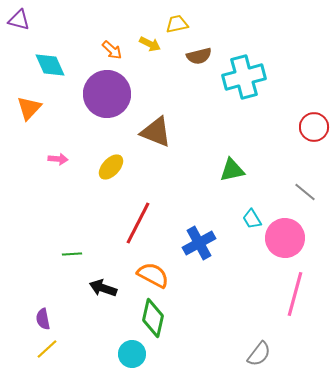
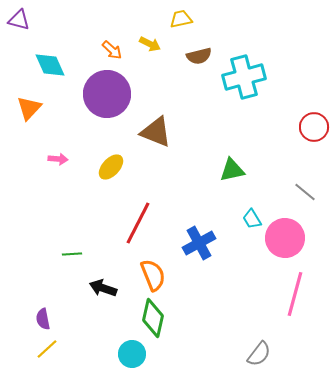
yellow trapezoid: moved 4 px right, 5 px up
orange semicircle: rotated 40 degrees clockwise
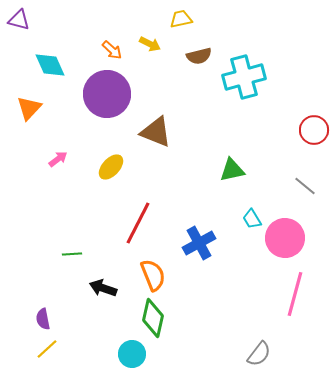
red circle: moved 3 px down
pink arrow: rotated 42 degrees counterclockwise
gray line: moved 6 px up
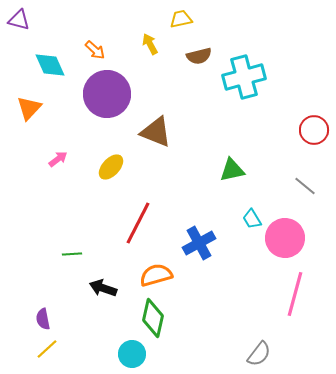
yellow arrow: rotated 145 degrees counterclockwise
orange arrow: moved 17 px left
orange semicircle: moved 3 px right; rotated 84 degrees counterclockwise
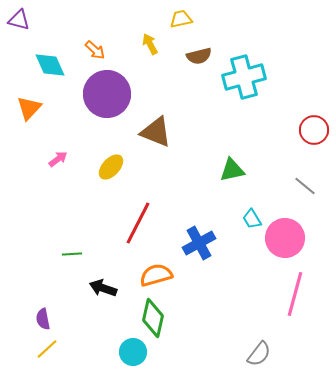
cyan circle: moved 1 px right, 2 px up
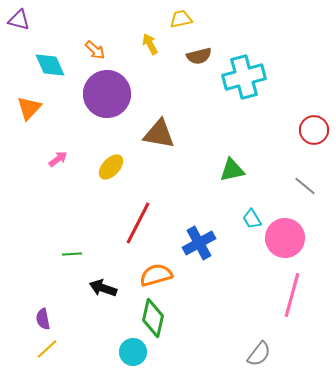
brown triangle: moved 3 px right, 2 px down; rotated 12 degrees counterclockwise
pink line: moved 3 px left, 1 px down
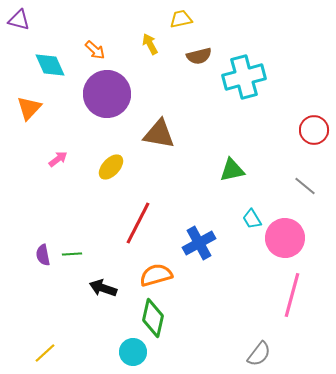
purple semicircle: moved 64 px up
yellow line: moved 2 px left, 4 px down
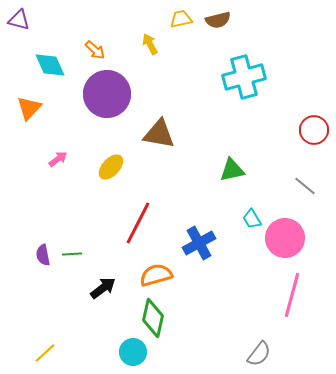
brown semicircle: moved 19 px right, 36 px up
black arrow: rotated 124 degrees clockwise
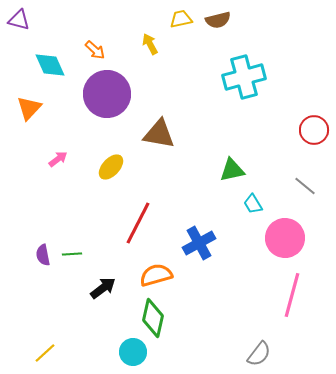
cyan trapezoid: moved 1 px right, 15 px up
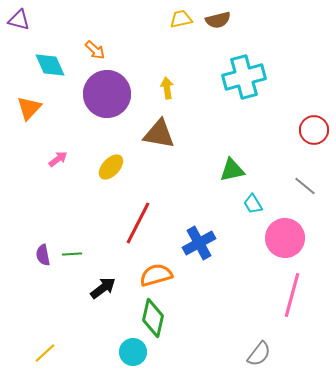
yellow arrow: moved 17 px right, 44 px down; rotated 20 degrees clockwise
